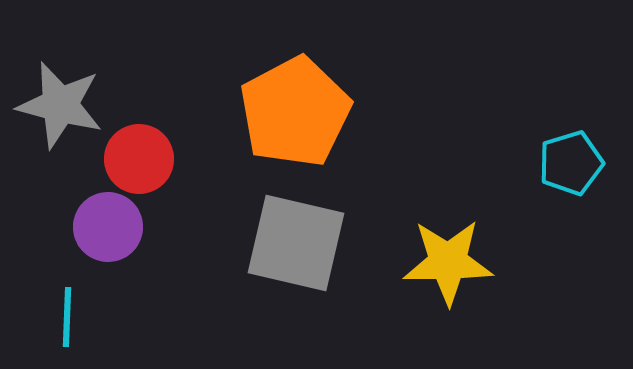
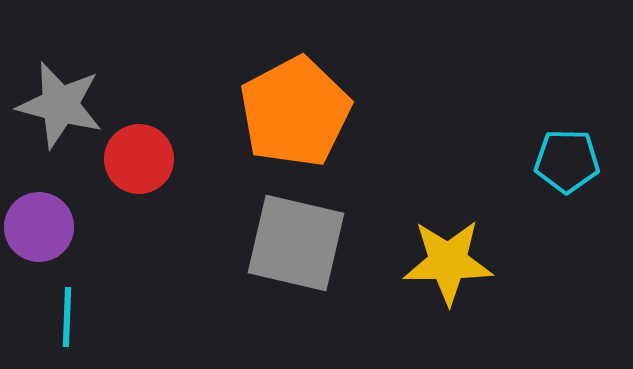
cyan pentagon: moved 4 px left, 2 px up; rotated 18 degrees clockwise
purple circle: moved 69 px left
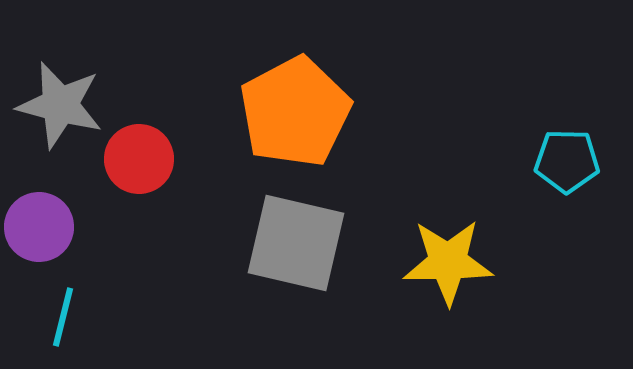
cyan line: moved 4 px left; rotated 12 degrees clockwise
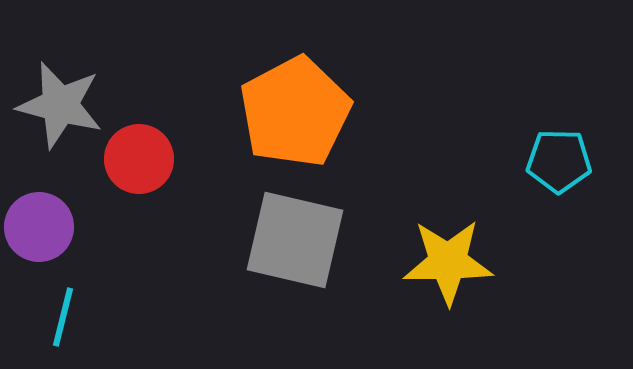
cyan pentagon: moved 8 px left
gray square: moved 1 px left, 3 px up
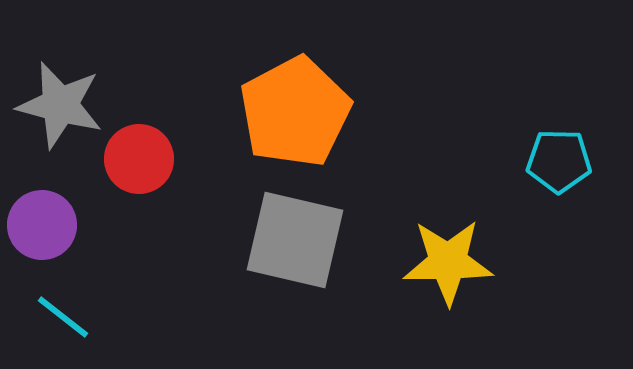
purple circle: moved 3 px right, 2 px up
cyan line: rotated 66 degrees counterclockwise
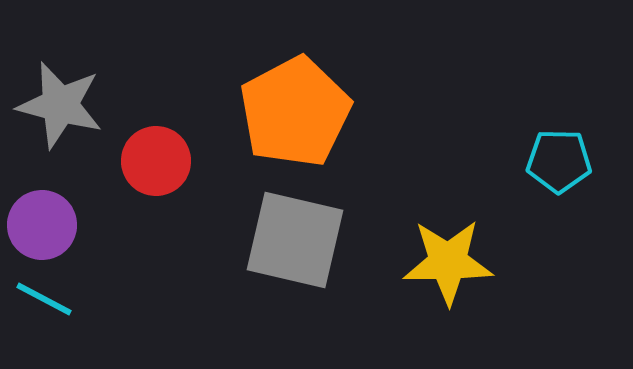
red circle: moved 17 px right, 2 px down
cyan line: moved 19 px left, 18 px up; rotated 10 degrees counterclockwise
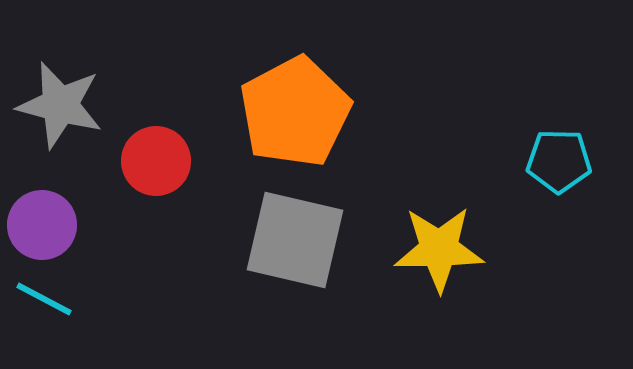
yellow star: moved 9 px left, 13 px up
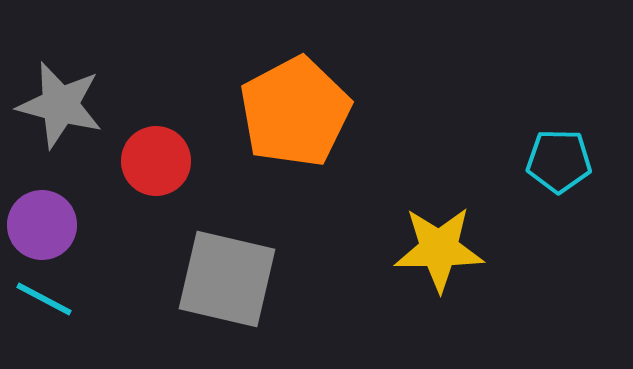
gray square: moved 68 px left, 39 px down
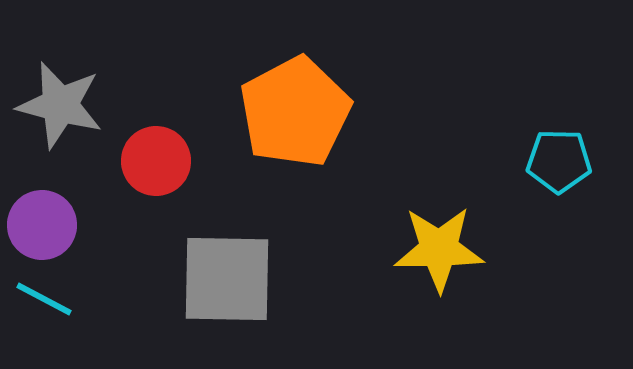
gray square: rotated 12 degrees counterclockwise
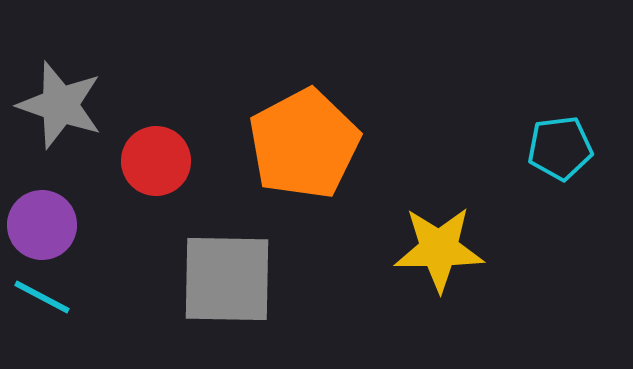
gray star: rotated 4 degrees clockwise
orange pentagon: moved 9 px right, 32 px down
cyan pentagon: moved 1 px right, 13 px up; rotated 8 degrees counterclockwise
cyan line: moved 2 px left, 2 px up
